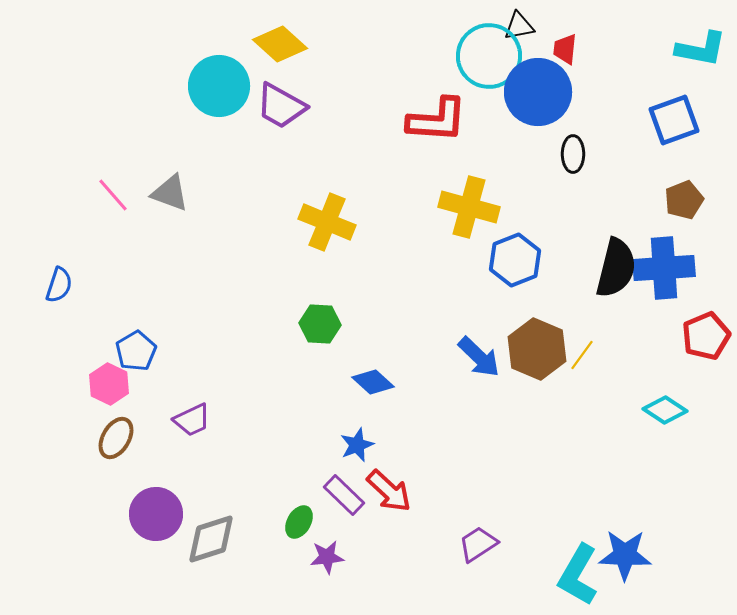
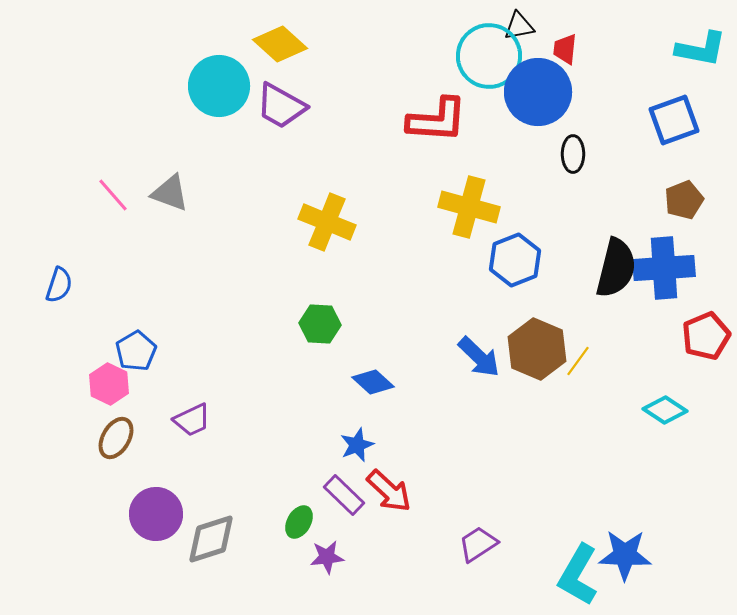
yellow line at (582, 355): moved 4 px left, 6 px down
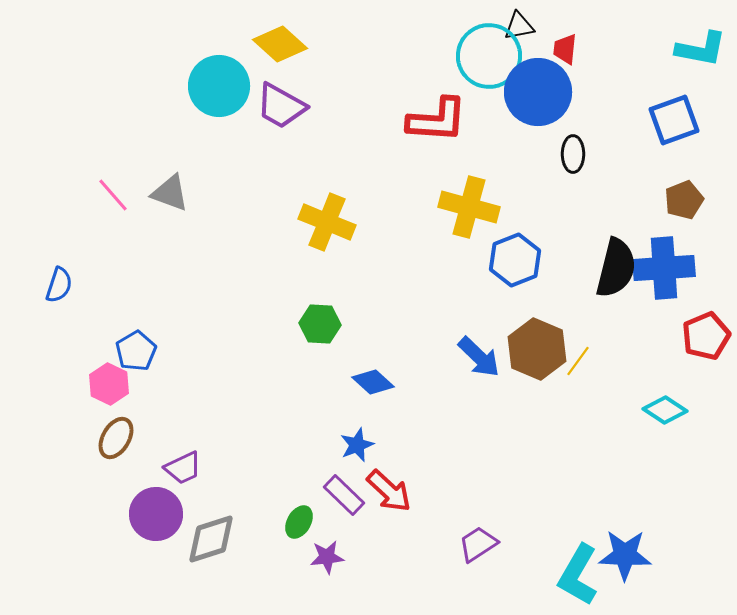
purple trapezoid at (192, 420): moved 9 px left, 48 px down
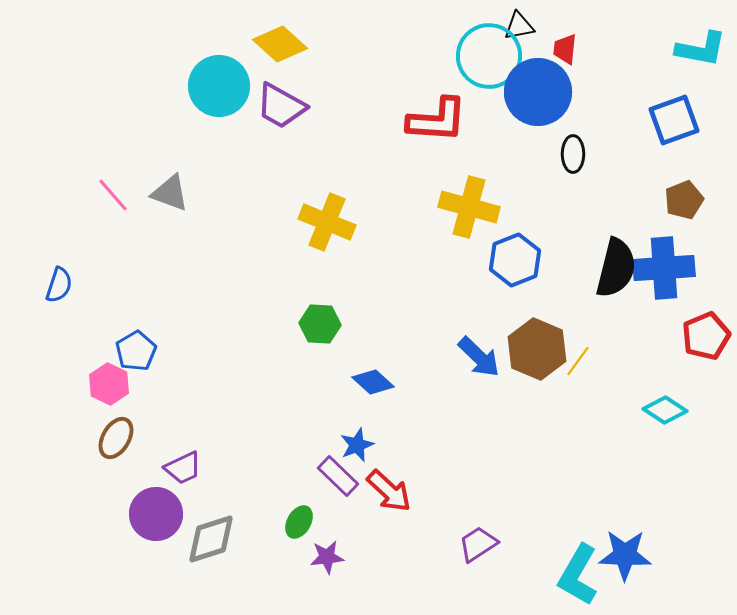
purple rectangle at (344, 495): moved 6 px left, 19 px up
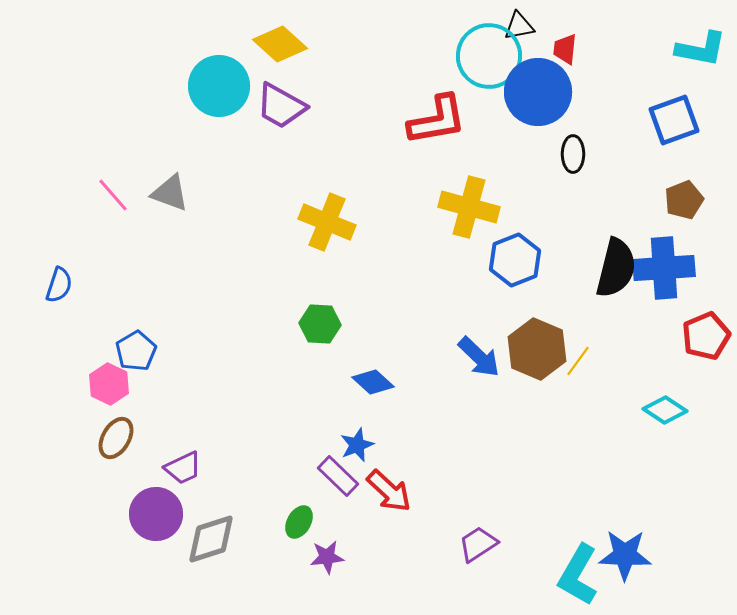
red L-shape at (437, 120): rotated 14 degrees counterclockwise
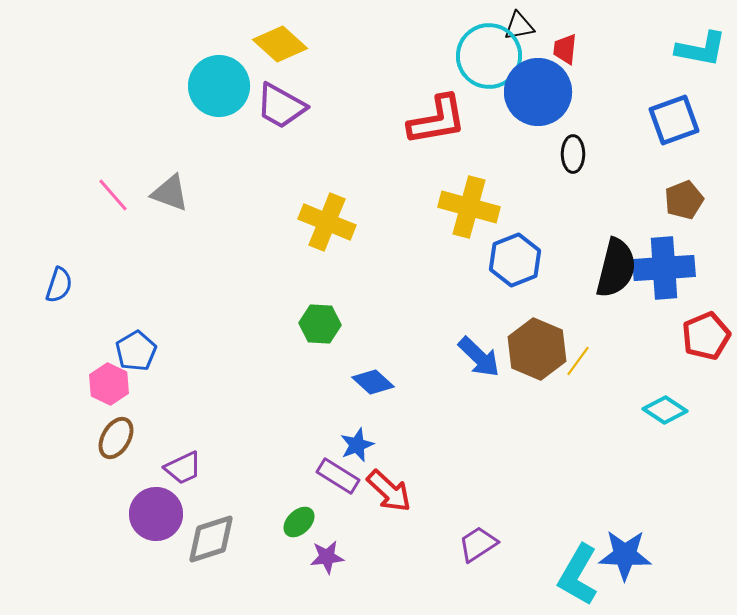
purple rectangle at (338, 476): rotated 12 degrees counterclockwise
green ellipse at (299, 522): rotated 16 degrees clockwise
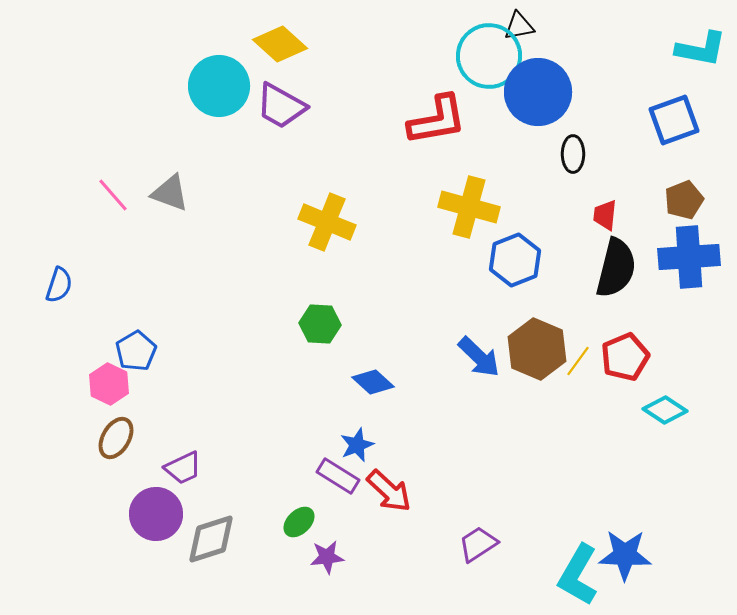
red trapezoid at (565, 49): moved 40 px right, 166 px down
blue cross at (664, 268): moved 25 px right, 11 px up
red pentagon at (706, 336): moved 81 px left, 21 px down
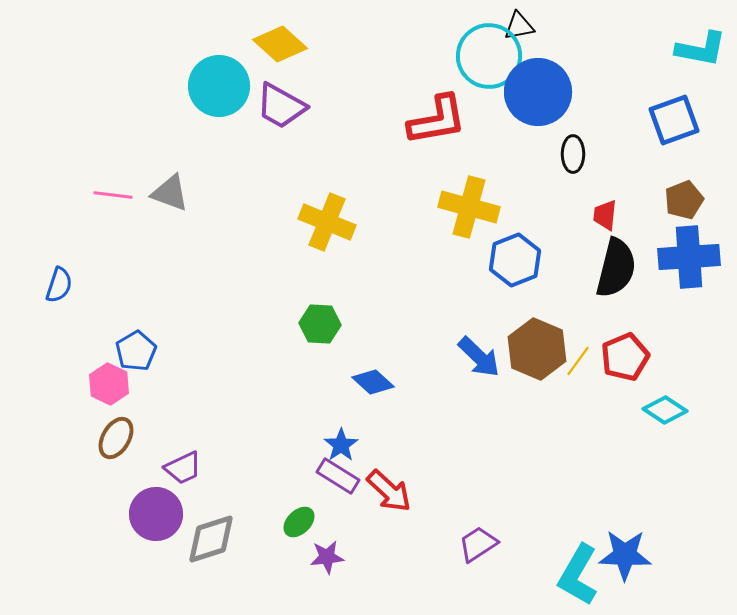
pink line at (113, 195): rotated 42 degrees counterclockwise
blue star at (357, 445): moved 16 px left; rotated 12 degrees counterclockwise
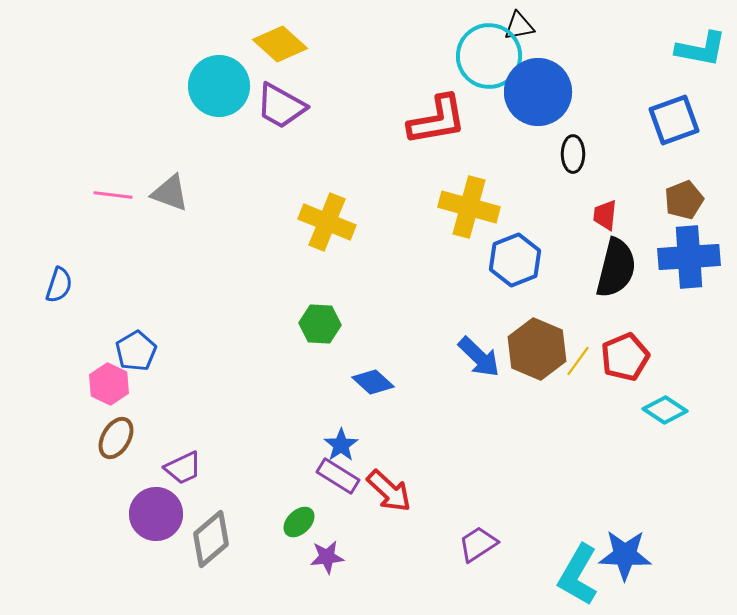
gray diamond at (211, 539): rotated 22 degrees counterclockwise
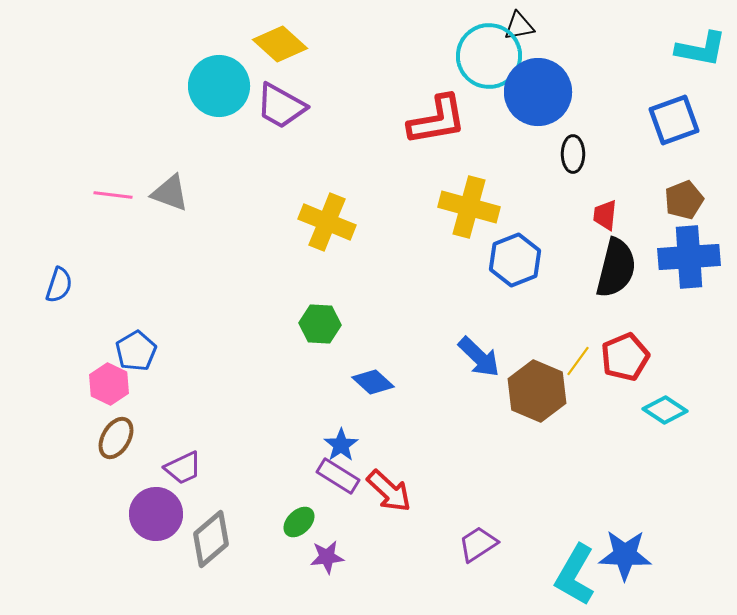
brown hexagon at (537, 349): moved 42 px down
cyan L-shape at (578, 575): moved 3 px left
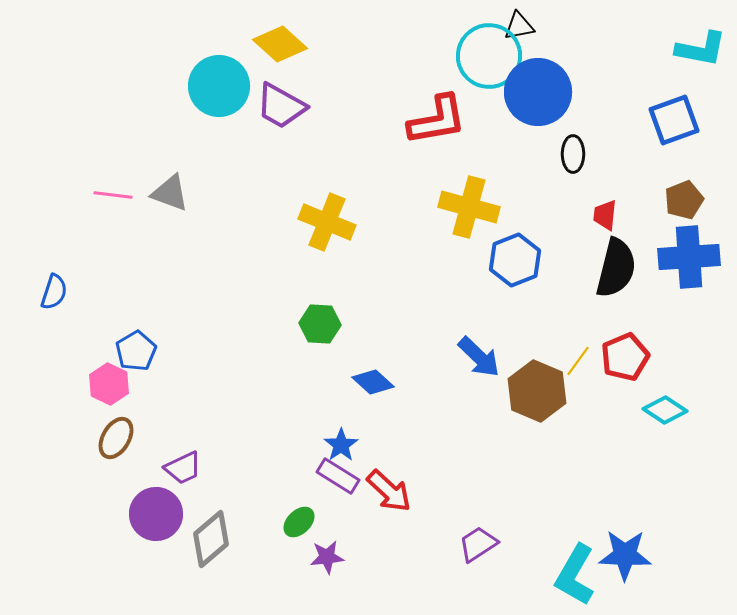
blue semicircle at (59, 285): moved 5 px left, 7 px down
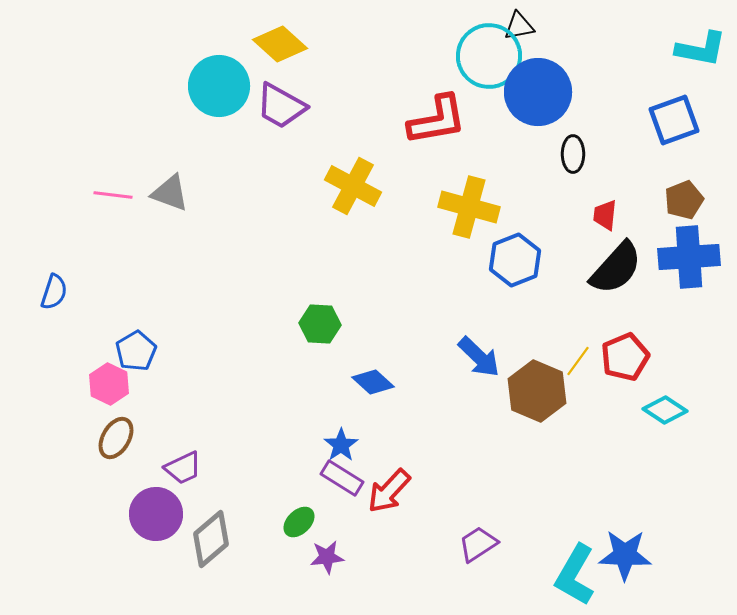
yellow cross at (327, 222): moved 26 px right, 36 px up; rotated 6 degrees clockwise
black semicircle at (616, 268): rotated 28 degrees clockwise
purple rectangle at (338, 476): moved 4 px right, 2 px down
red arrow at (389, 491): rotated 90 degrees clockwise
